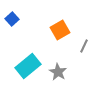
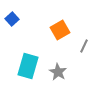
cyan rectangle: rotated 35 degrees counterclockwise
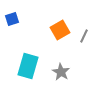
blue square: rotated 24 degrees clockwise
gray line: moved 10 px up
gray star: moved 3 px right
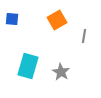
blue square: rotated 24 degrees clockwise
orange square: moved 3 px left, 10 px up
gray line: rotated 16 degrees counterclockwise
